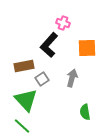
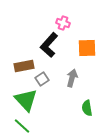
green semicircle: moved 2 px right, 4 px up
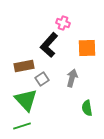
green line: rotated 60 degrees counterclockwise
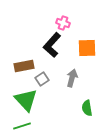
black L-shape: moved 3 px right
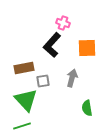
brown rectangle: moved 2 px down
gray square: moved 1 px right, 2 px down; rotated 24 degrees clockwise
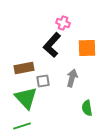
green triangle: moved 2 px up
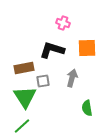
black L-shape: moved 5 px down; rotated 65 degrees clockwise
green triangle: moved 1 px left, 1 px up; rotated 10 degrees clockwise
green line: rotated 24 degrees counterclockwise
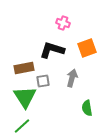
orange square: rotated 18 degrees counterclockwise
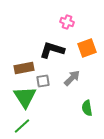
pink cross: moved 4 px right, 1 px up
gray arrow: rotated 30 degrees clockwise
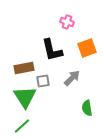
black L-shape: rotated 120 degrees counterclockwise
